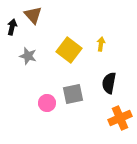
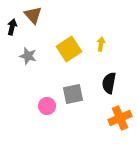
yellow square: moved 1 px up; rotated 20 degrees clockwise
pink circle: moved 3 px down
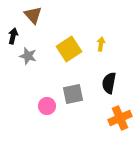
black arrow: moved 1 px right, 9 px down
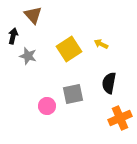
yellow arrow: rotated 72 degrees counterclockwise
